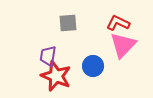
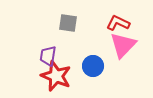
gray square: rotated 12 degrees clockwise
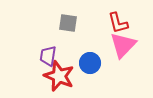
red L-shape: rotated 130 degrees counterclockwise
blue circle: moved 3 px left, 3 px up
red star: moved 3 px right
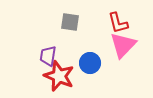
gray square: moved 2 px right, 1 px up
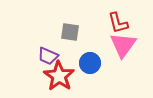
gray square: moved 10 px down
pink triangle: rotated 8 degrees counterclockwise
purple trapezoid: rotated 75 degrees counterclockwise
red star: rotated 12 degrees clockwise
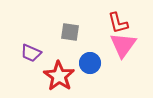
purple trapezoid: moved 17 px left, 3 px up
